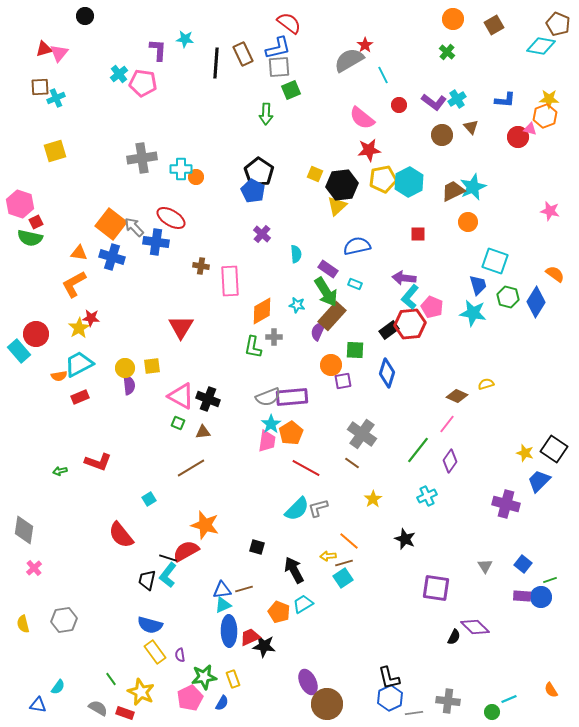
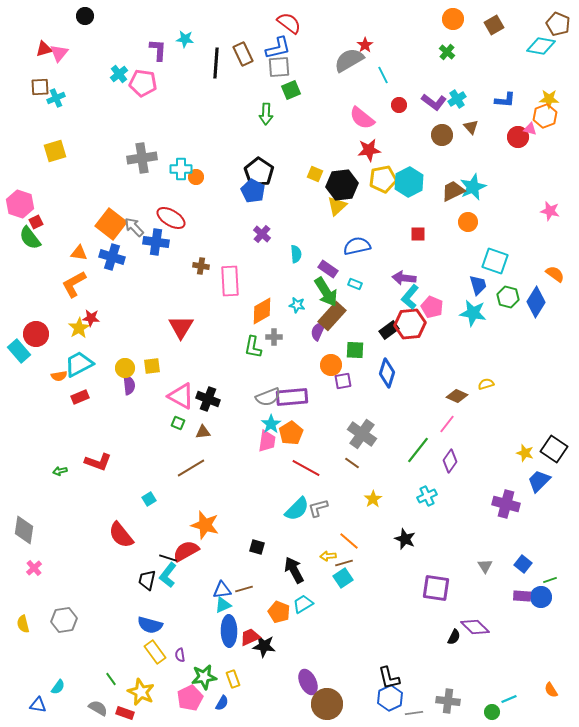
green semicircle at (30, 238): rotated 40 degrees clockwise
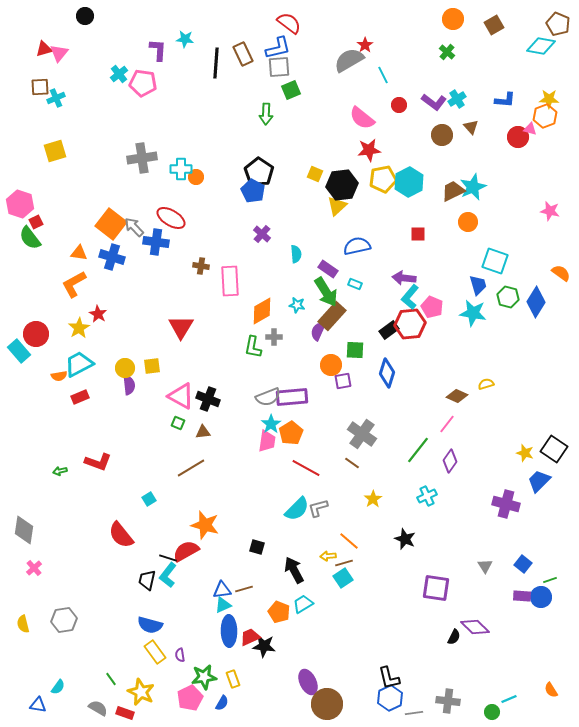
orange semicircle at (555, 274): moved 6 px right, 1 px up
red star at (91, 318): moved 7 px right, 4 px up; rotated 24 degrees clockwise
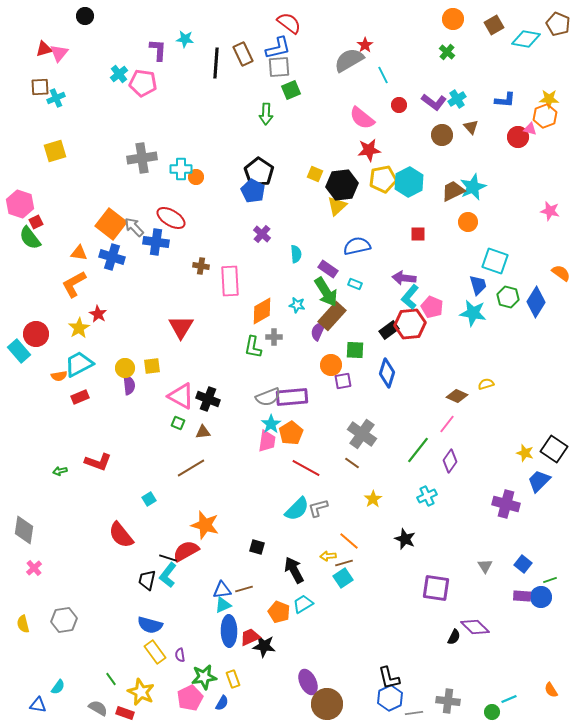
cyan diamond at (541, 46): moved 15 px left, 7 px up
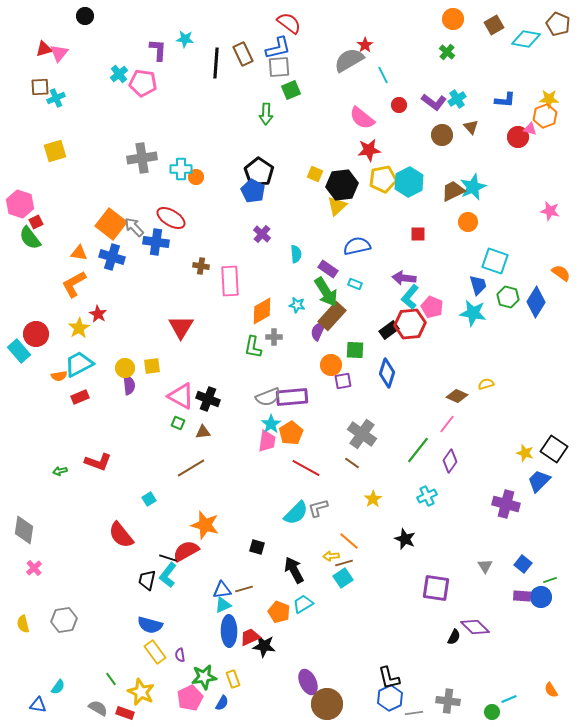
cyan semicircle at (297, 509): moved 1 px left, 4 px down
yellow arrow at (328, 556): moved 3 px right
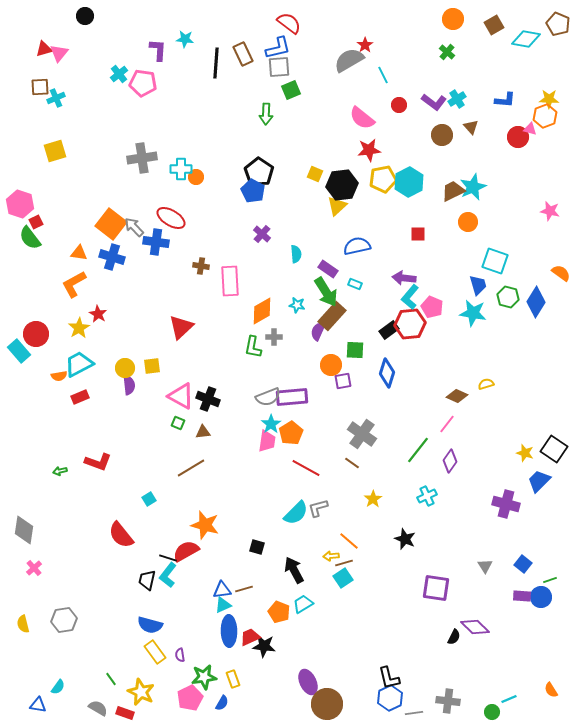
red triangle at (181, 327): rotated 16 degrees clockwise
